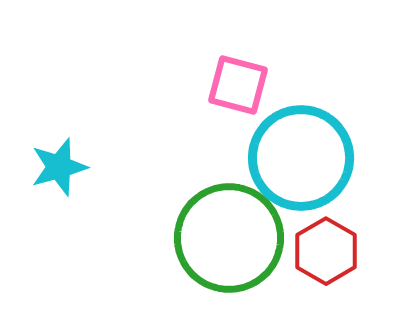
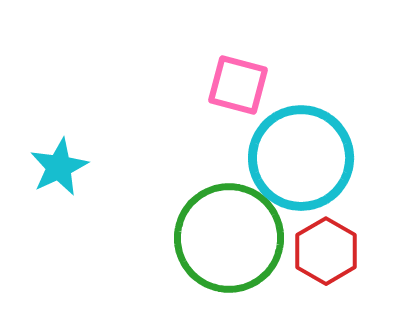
cyan star: rotated 10 degrees counterclockwise
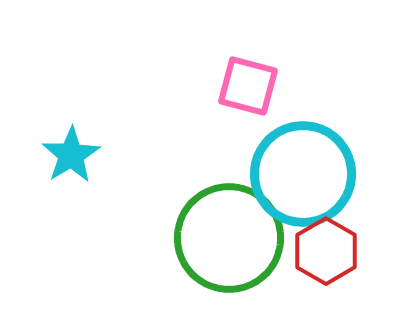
pink square: moved 10 px right, 1 px down
cyan circle: moved 2 px right, 16 px down
cyan star: moved 12 px right, 12 px up; rotated 6 degrees counterclockwise
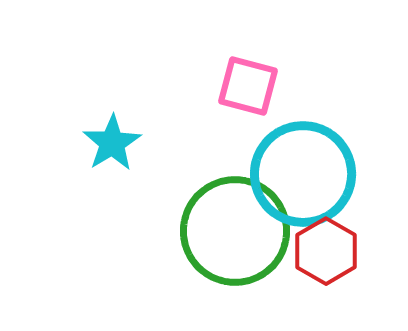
cyan star: moved 41 px right, 12 px up
green circle: moved 6 px right, 7 px up
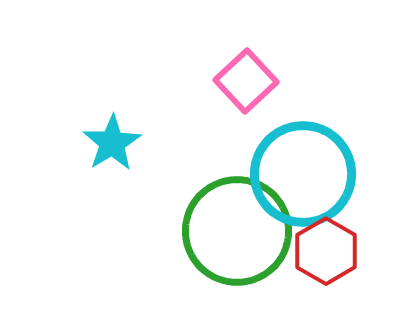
pink square: moved 2 px left, 5 px up; rotated 32 degrees clockwise
green circle: moved 2 px right
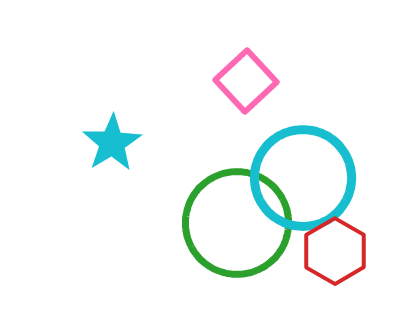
cyan circle: moved 4 px down
green circle: moved 8 px up
red hexagon: moved 9 px right
